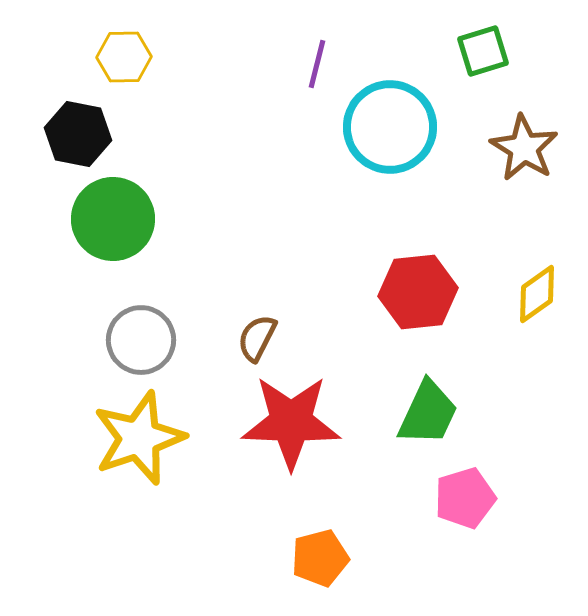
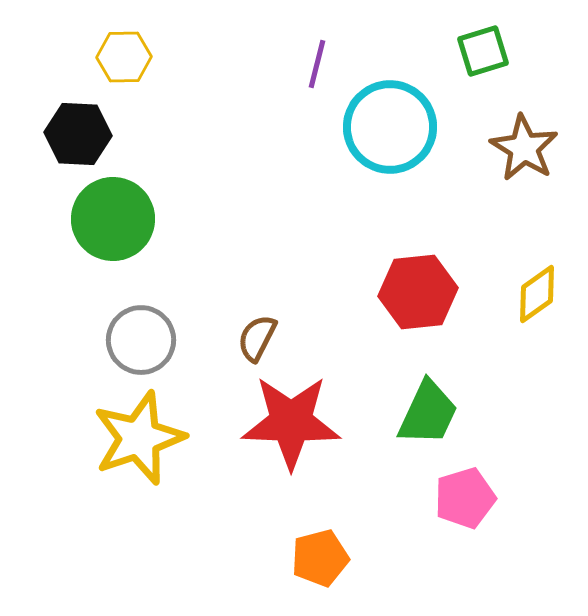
black hexagon: rotated 8 degrees counterclockwise
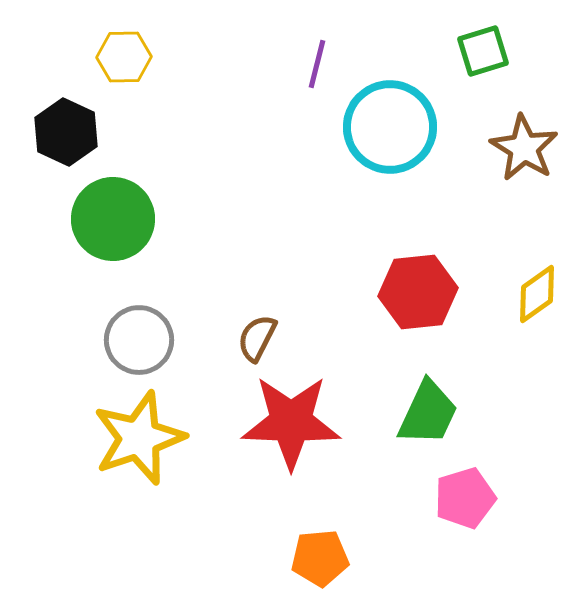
black hexagon: moved 12 px left, 2 px up; rotated 22 degrees clockwise
gray circle: moved 2 px left
orange pentagon: rotated 10 degrees clockwise
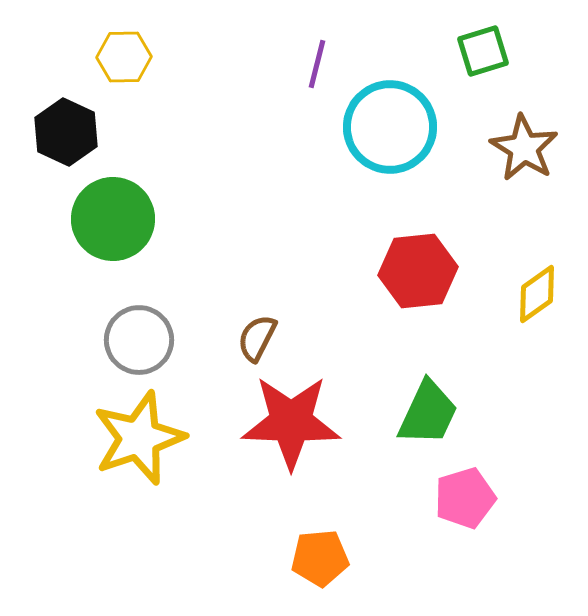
red hexagon: moved 21 px up
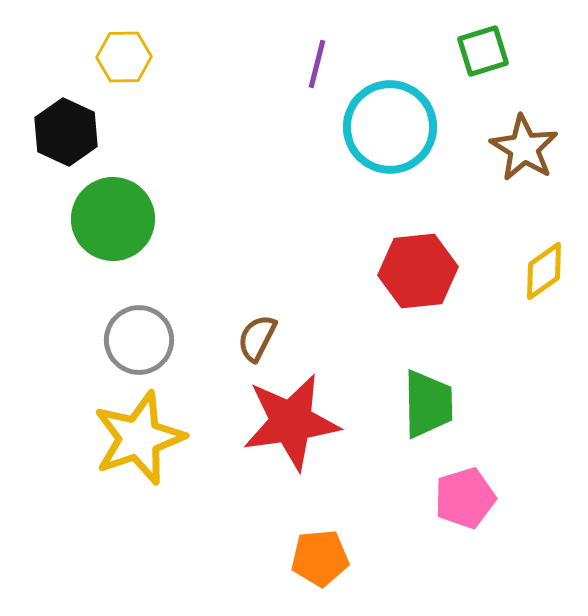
yellow diamond: moved 7 px right, 23 px up
green trapezoid: moved 9 px up; rotated 26 degrees counterclockwise
red star: rotated 10 degrees counterclockwise
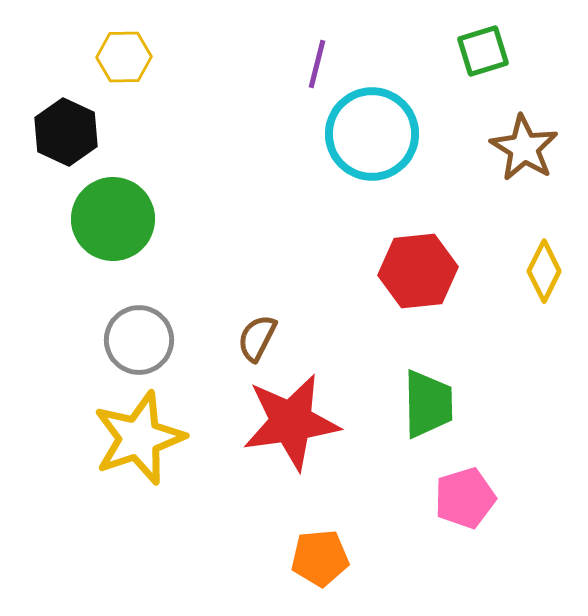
cyan circle: moved 18 px left, 7 px down
yellow diamond: rotated 28 degrees counterclockwise
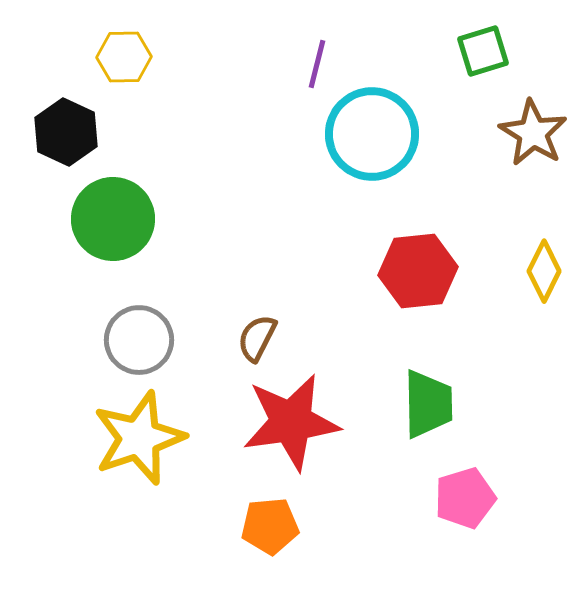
brown star: moved 9 px right, 15 px up
orange pentagon: moved 50 px left, 32 px up
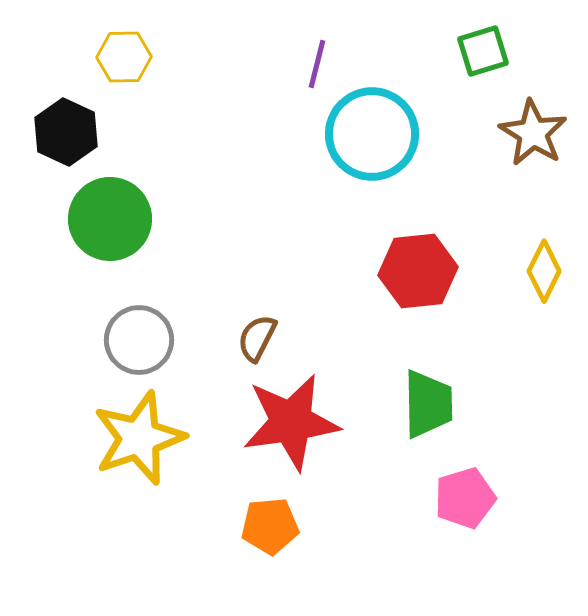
green circle: moved 3 px left
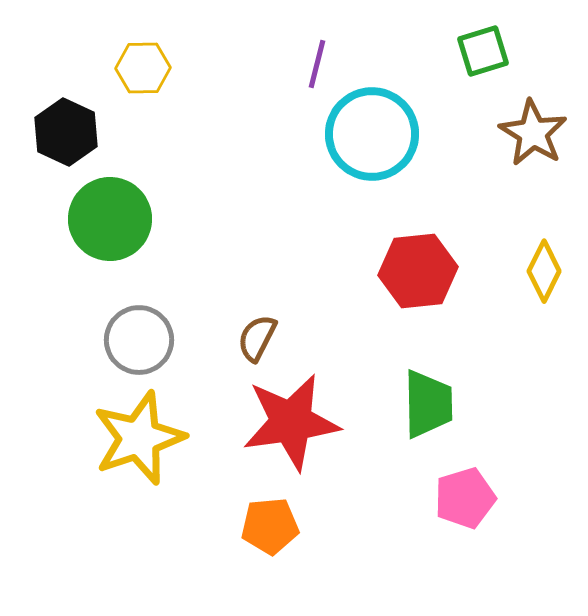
yellow hexagon: moved 19 px right, 11 px down
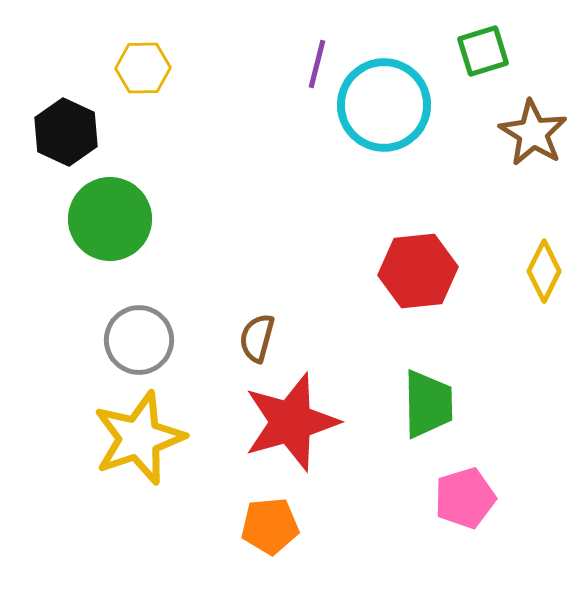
cyan circle: moved 12 px right, 29 px up
brown semicircle: rotated 12 degrees counterclockwise
red star: rotated 8 degrees counterclockwise
